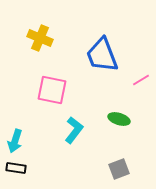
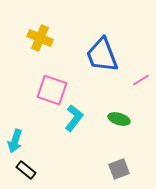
pink square: rotated 8 degrees clockwise
cyan L-shape: moved 12 px up
black rectangle: moved 10 px right, 2 px down; rotated 30 degrees clockwise
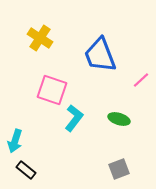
yellow cross: rotated 10 degrees clockwise
blue trapezoid: moved 2 px left
pink line: rotated 12 degrees counterclockwise
